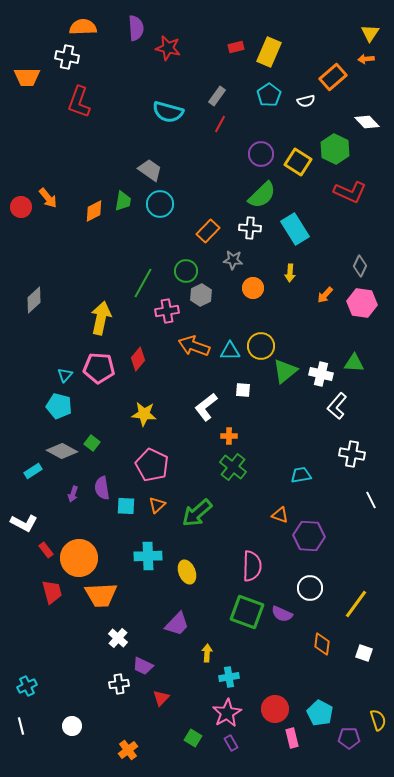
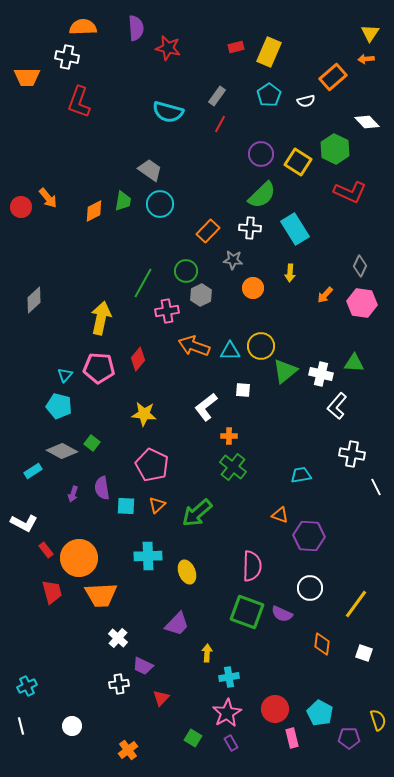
white line at (371, 500): moved 5 px right, 13 px up
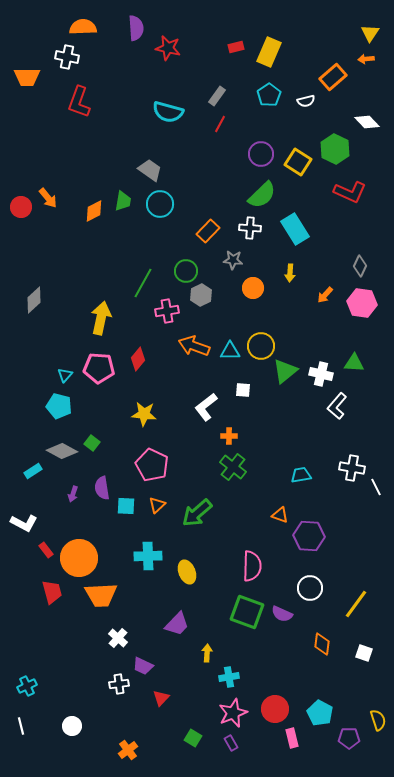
white cross at (352, 454): moved 14 px down
pink star at (227, 713): moved 6 px right; rotated 8 degrees clockwise
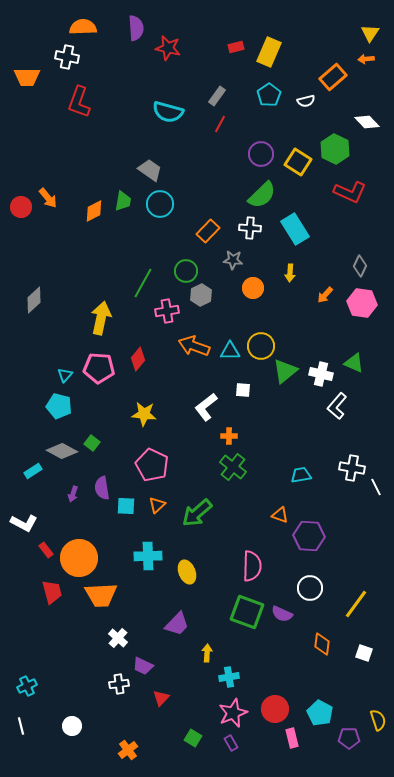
green triangle at (354, 363): rotated 20 degrees clockwise
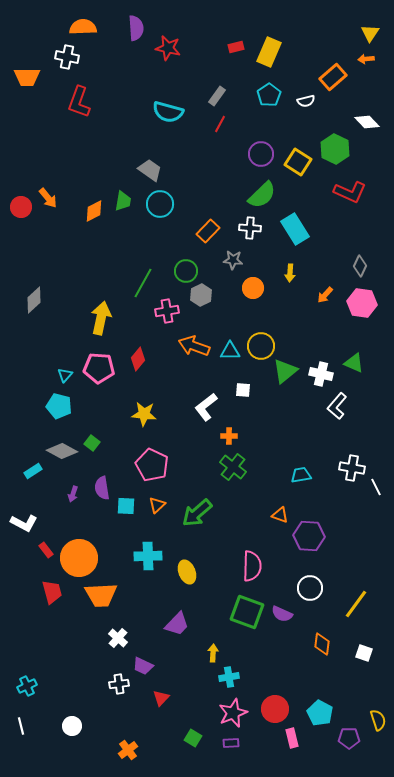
yellow arrow at (207, 653): moved 6 px right
purple rectangle at (231, 743): rotated 63 degrees counterclockwise
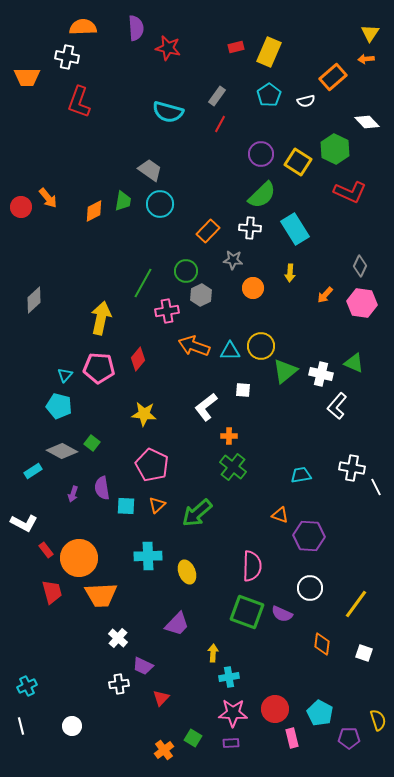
pink star at (233, 713): rotated 24 degrees clockwise
orange cross at (128, 750): moved 36 px right
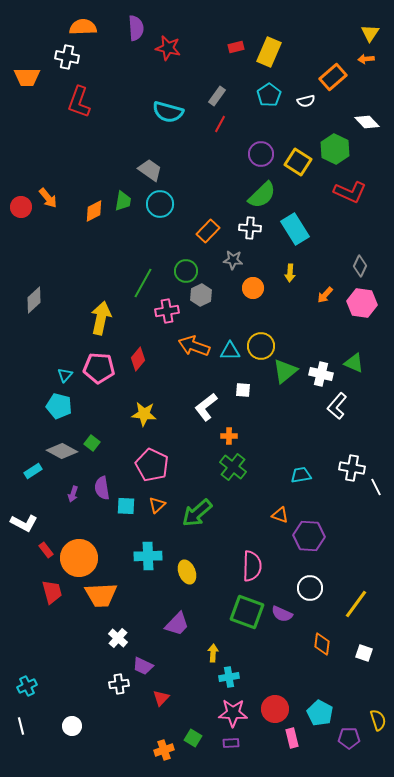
orange cross at (164, 750): rotated 18 degrees clockwise
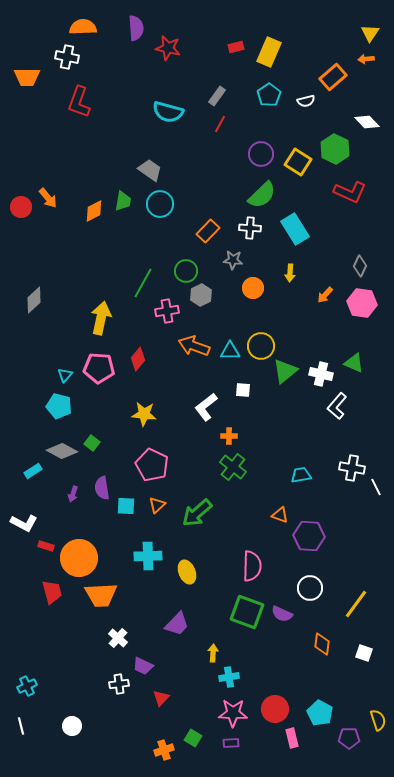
red rectangle at (46, 550): moved 4 px up; rotated 35 degrees counterclockwise
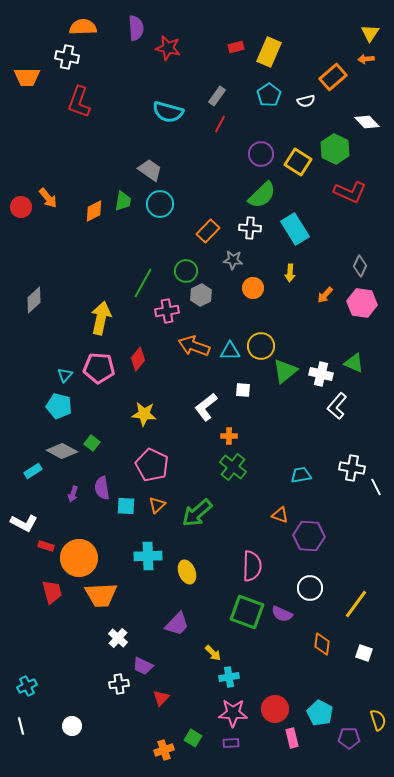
yellow arrow at (213, 653): rotated 132 degrees clockwise
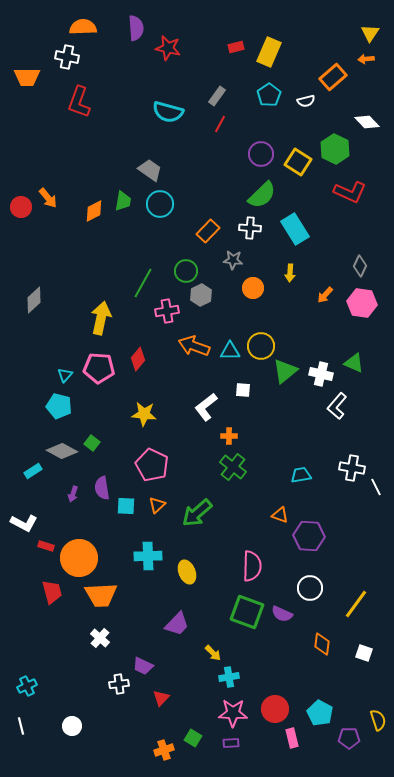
white cross at (118, 638): moved 18 px left
